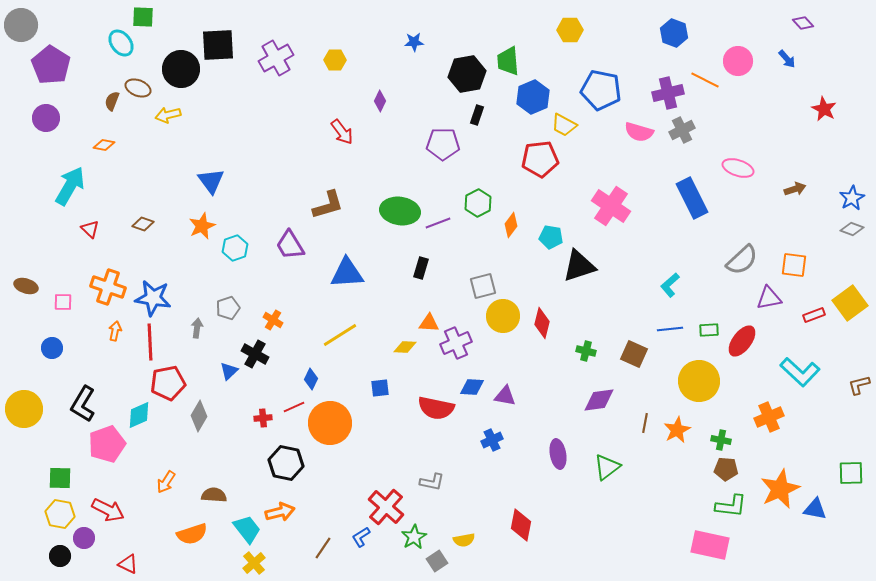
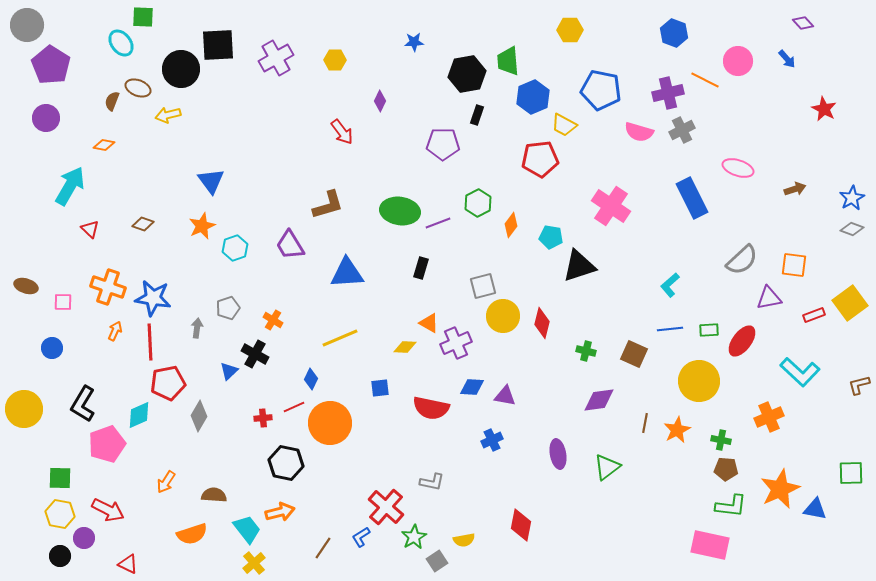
gray circle at (21, 25): moved 6 px right
orange triangle at (429, 323): rotated 25 degrees clockwise
orange arrow at (115, 331): rotated 12 degrees clockwise
yellow line at (340, 335): moved 3 px down; rotated 9 degrees clockwise
red semicircle at (436, 408): moved 5 px left
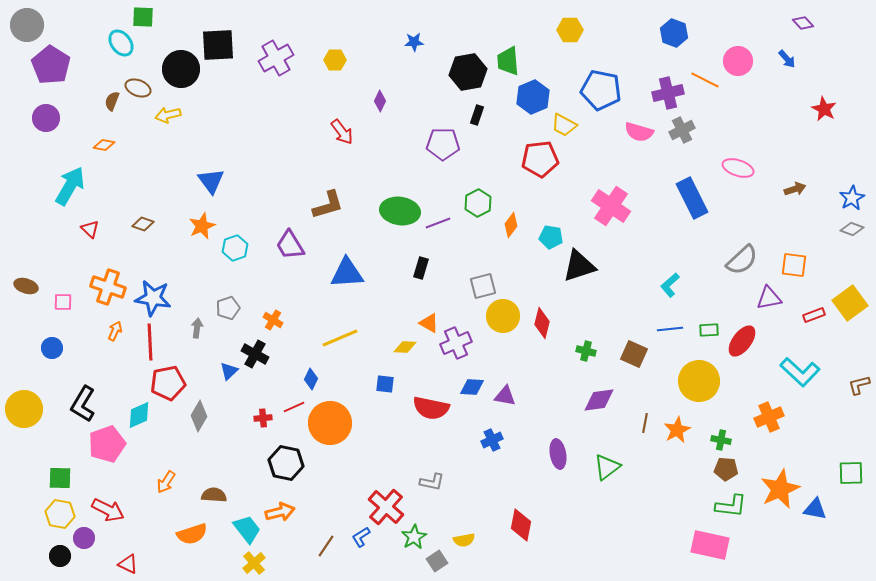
black hexagon at (467, 74): moved 1 px right, 2 px up
blue square at (380, 388): moved 5 px right, 4 px up; rotated 12 degrees clockwise
brown line at (323, 548): moved 3 px right, 2 px up
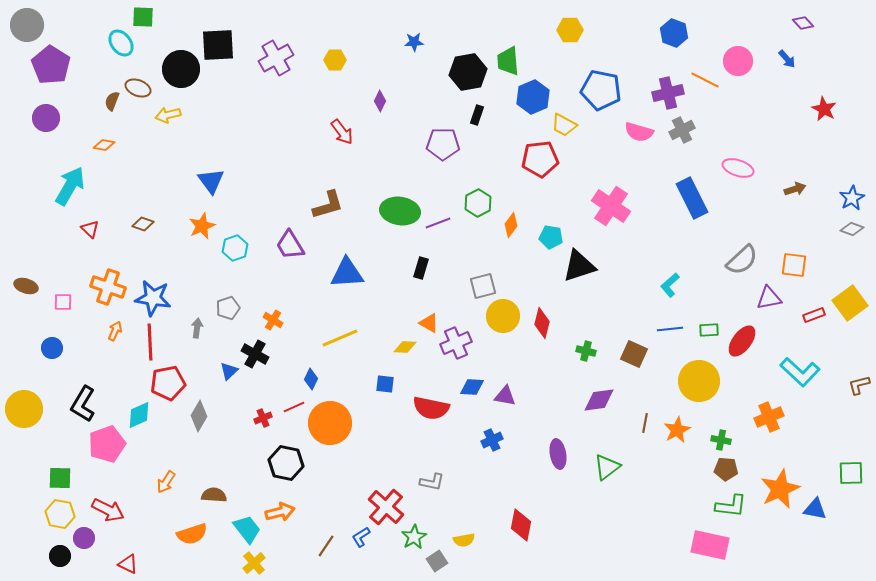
red cross at (263, 418): rotated 18 degrees counterclockwise
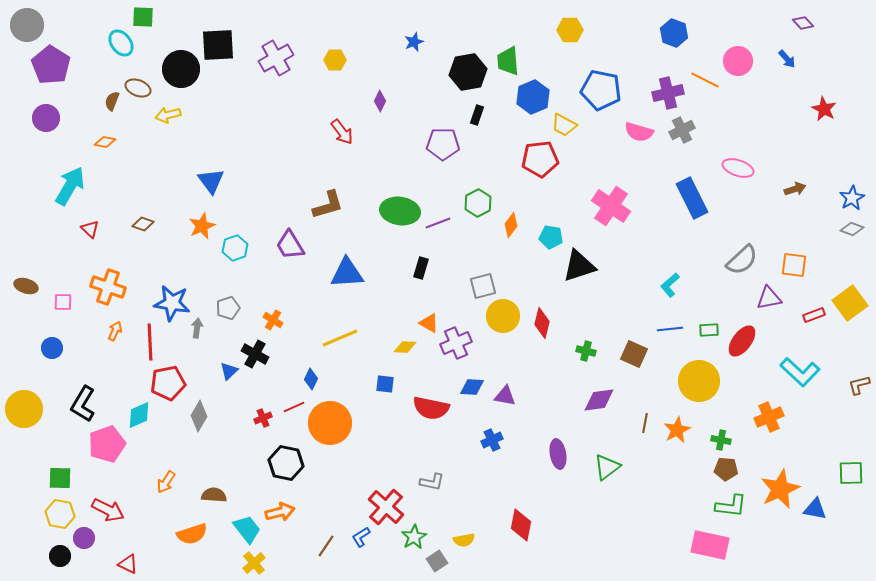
blue star at (414, 42): rotated 18 degrees counterclockwise
orange diamond at (104, 145): moved 1 px right, 3 px up
blue star at (153, 298): moved 19 px right, 5 px down
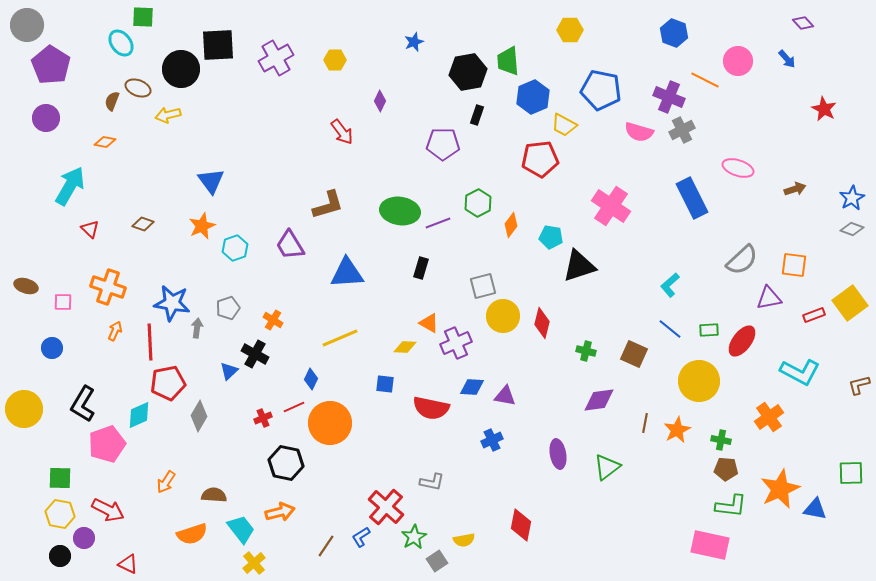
purple cross at (668, 93): moved 1 px right, 4 px down; rotated 36 degrees clockwise
blue line at (670, 329): rotated 45 degrees clockwise
cyan L-shape at (800, 372): rotated 15 degrees counterclockwise
orange cross at (769, 417): rotated 12 degrees counterclockwise
cyan trapezoid at (247, 529): moved 6 px left
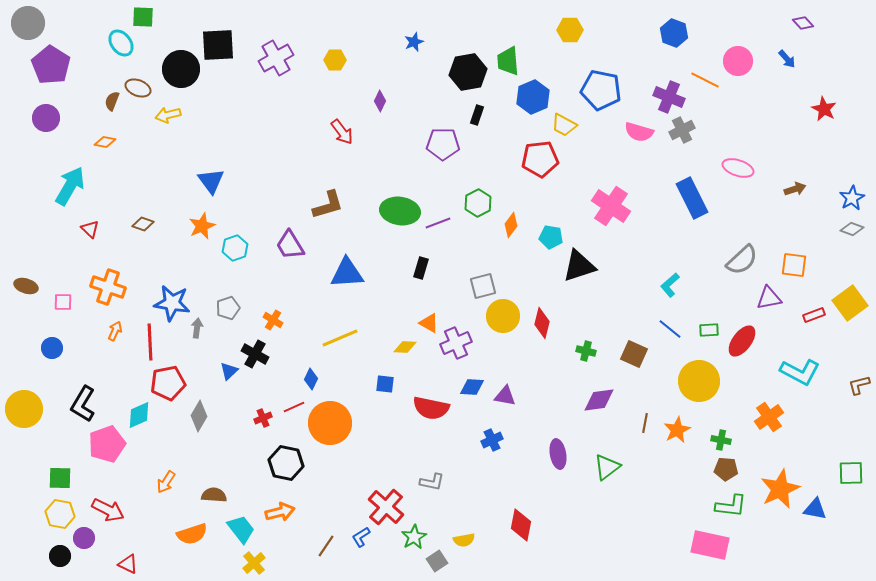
gray circle at (27, 25): moved 1 px right, 2 px up
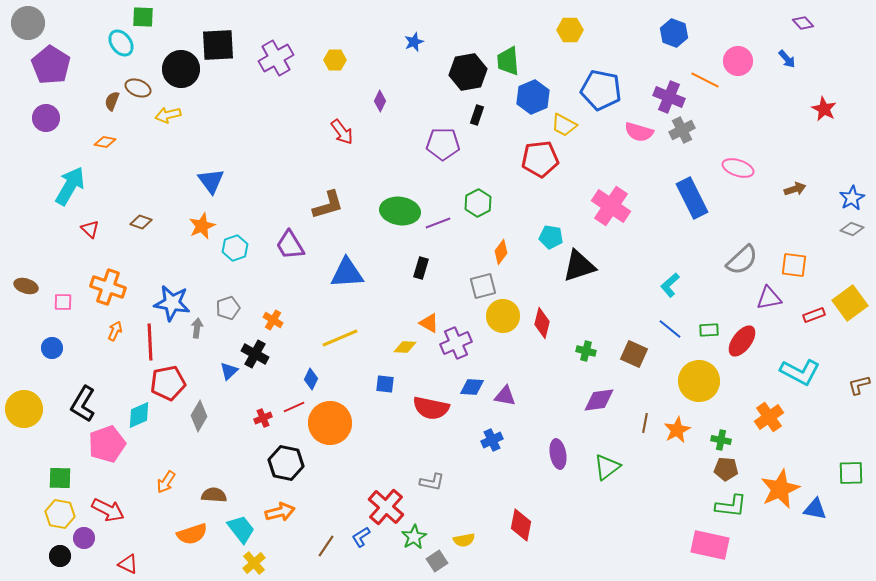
brown diamond at (143, 224): moved 2 px left, 2 px up
orange diamond at (511, 225): moved 10 px left, 27 px down
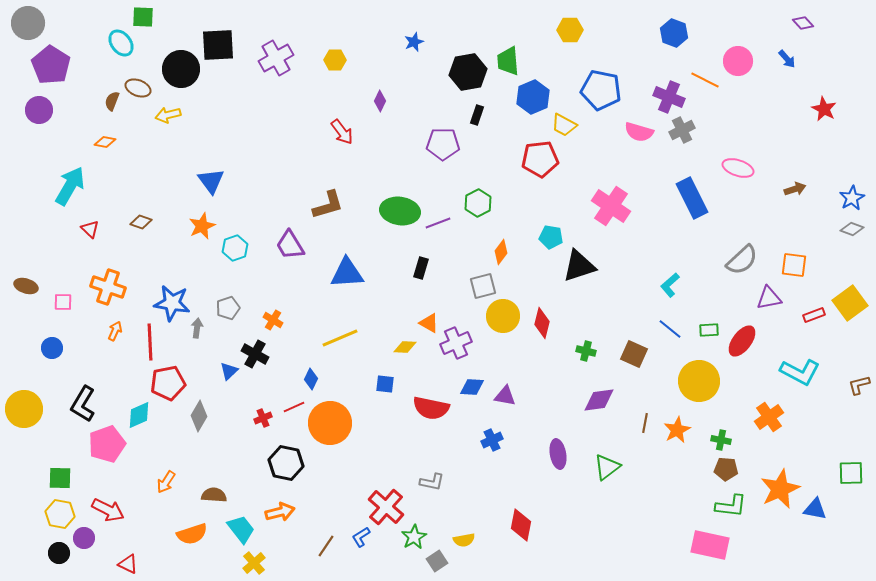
purple circle at (46, 118): moved 7 px left, 8 px up
black circle at (60, 556): moved 1 px left, 3 px up
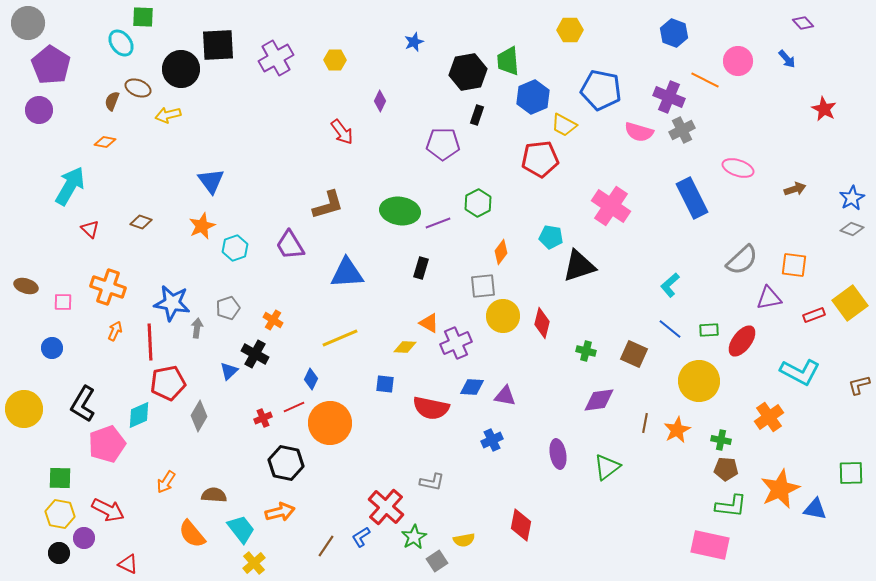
gray square at (483, 286): rotated 8 degrees clockwise
orange semicircle at (192, 534): rotated 68 degrees clockwise
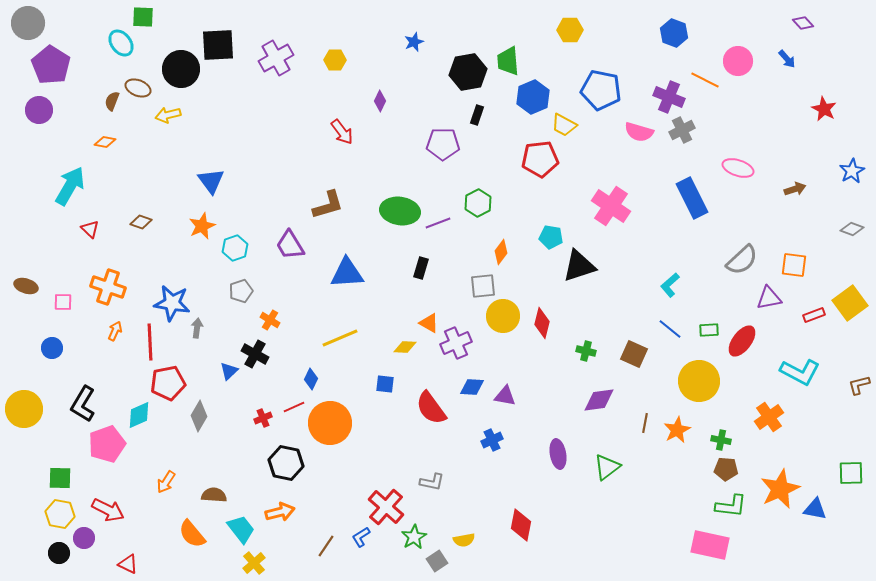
blue star at (852, 198): moved 27 px up
gray pentagon at (228, 308): moved 13 px right, 17 px up
orange cross at (273, 320): moved 3 px left
red semicircle at (431, 408): rotated 42 degrees clockwise
